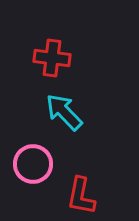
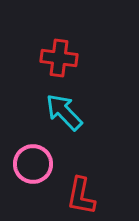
red cross: moved 7 px right
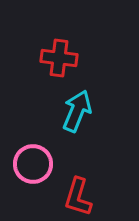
cyan arrow: moved 13 px right, 1 px up; rotated 66 degrees clockwise
red L-shape: moved 3 px left, 1 px down; rotated 6 degrees clockwise
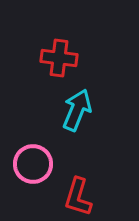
cyan arrow: moved 1 px up
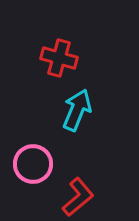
red cross: rotated 9 degrees clockwise
red L-shape: rotated 147 degrees counterclockwise
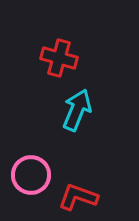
pink circle: moved 2 px left, 11 px down
red L-shape: rotated 120 degrees counterclockwise
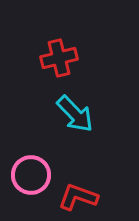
red cross: rotated 30 degrees counterclockwise
cyan arrow: moved 2 px left, 4 px down; rotated 114 degrees clockwise
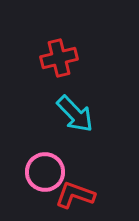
pink circle: moved 14 px right, 3 px up
red L-shape: moved 3 px left, 2 px up
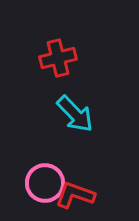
red cross: moved 1 px left
pink circle: moved 11 px down
